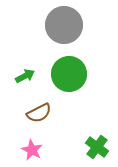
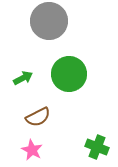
gray circle: moved 15 px left, 4 px up
green arrow: moved 2 px left, 2 px down
brown semicircle: moved 1 px left, 4 px down
green cross: rotated 15 degrees counterclockwise
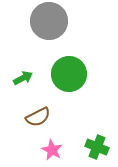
pink star: moved 20 px right
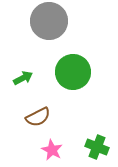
green circle: moved 4 px right, 2 px up
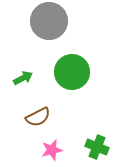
green circle: moved 1 px left
pink star: rotated 30 degrees clockwise
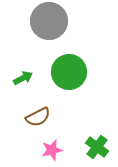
green circle: moved 3 px left
green cross: rotated 15 degrees clockwise
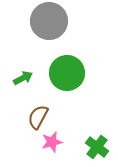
green circle: moved 2 px left, 1 px down
brown semicircle: rotated 145 degrees clockwise
pink star: moved 8 px up
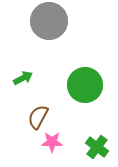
green circle: moved 18 px right, 12 px down
pink star: rotated 15 degrees clockwise
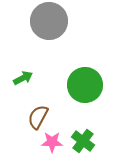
green cross: moved 14 px left, 6 px up
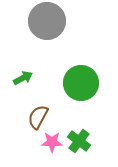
gray circle: moved 2 px left
green circle: moved 4 px left, 2 px up
green cross: moved 4 px left
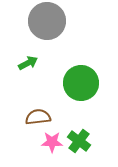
green arrow: moved 5 px right, 15 px up
brown semicircle: rotated 55 degrees clockwise
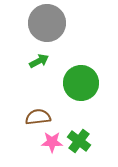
gray circle: moved 2 px down
green arrow: moved 11 px right, 2 px up
